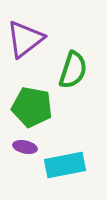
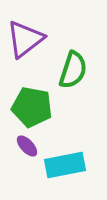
purple ellipse: moved 2 px right, 1 px up; rotated 35 degrees clockwise
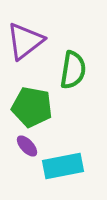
purple triangle: moved 2 px down
green semicircle: rotated 9 degrees counterclockwise
cyan rectangle: moved 2 px left, 1 px down
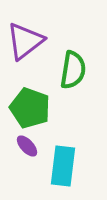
green pentagon: moved 2 px left, 1 px down; rotated 9 degrees clockwise
cyan rectangle: rotated 72 degrees counterclockwise
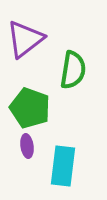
purple triangle: moved 2 px up
purple ellipse: rotated 35 degrees clockwise
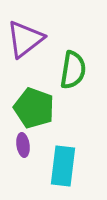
green pentagon: moved 4 px right
purple ellipse: moved 4 px left, 1 px up
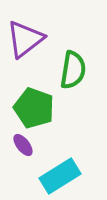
purple ellipse: rotated 30 degrees counterclockwise
cyan rectangle: moved 3 px left, 10 px down; rotated 51 degrees clockwise
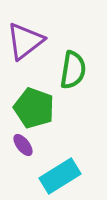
purple triangle: moved 2 px down
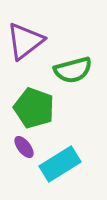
green semicircle: rotated 66 degrees clockwise
purple ellipse: moved 1 px right, 2 px down
cyan rectangle: moved 12 px up
